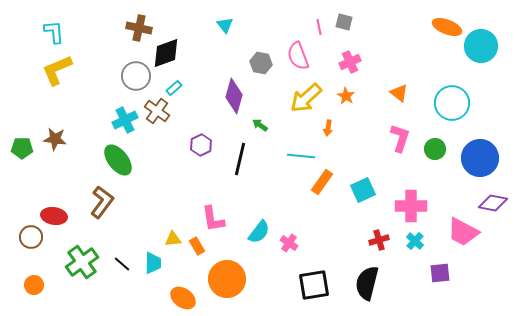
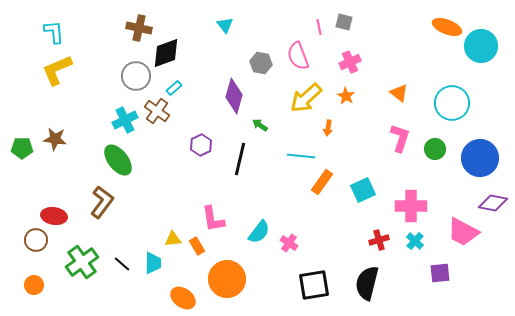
brown circle at (31, 237): moved 5 px right, 3 px down
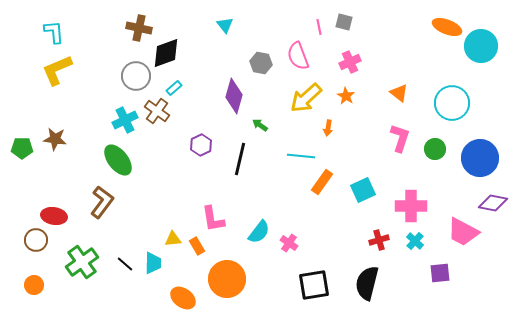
black line at (122, 264): moved 3 px right
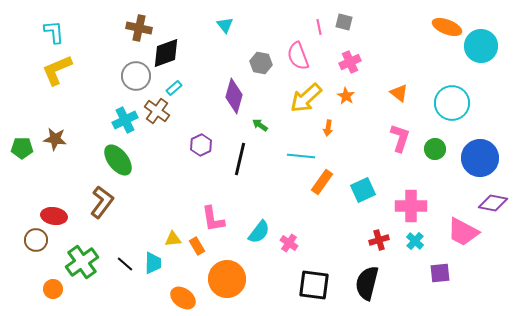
orange circle at (34, 285): moved 19 px right, 4 px down
black square at (314, 285): rotated 16 degrees clockwise
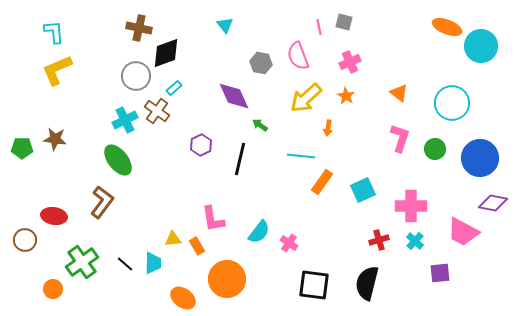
purple diamond at (234, 96): rotated 40 degrees counterclockwise
brown circle at (36, 240): moved 11 px left
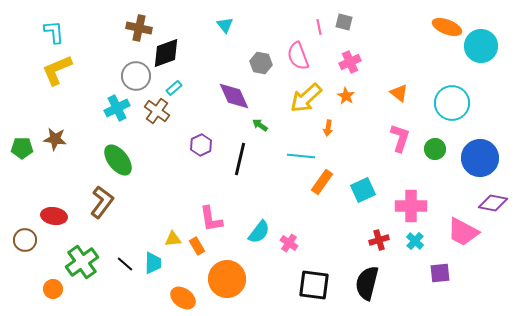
cyan cross at (125, 120): moved 8 px left, 12 px up
pink L-shape at (213, 219): moved 2 px left
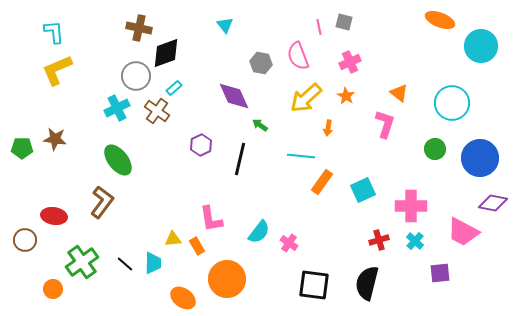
orange ellipse at (447, 27): moved 7 px left, 7 px up
pink L-shape at (400, 138): moved 15 px left, 14 px up
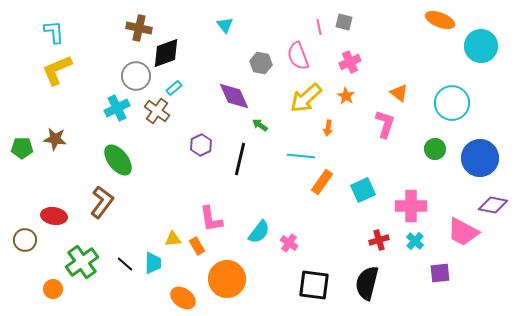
purple diamond at (493, 203): moved 2 px down
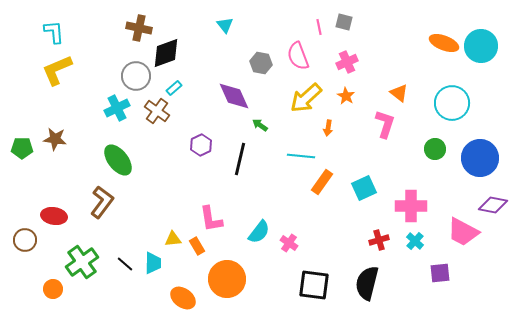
orange ellipse at (440, 20): moved 4 px right, 23 px down
pink cross at (350, 62): moved 3 px left
cyan square at (363, 190): moved 1 px right, 2 px up
